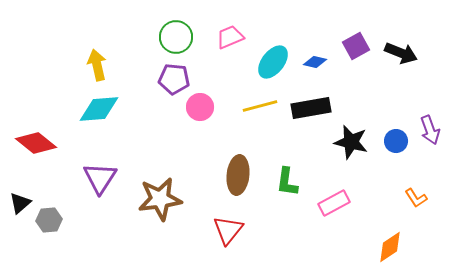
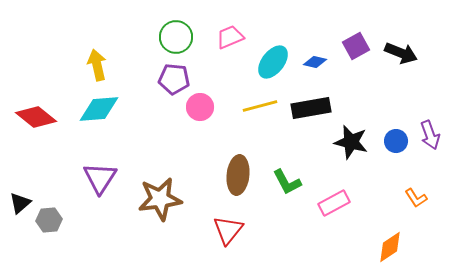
purple arrow: moved 5 px down
red diamond: moved 26 px up
green L-shape: rotated 36 degrees counterclockwise
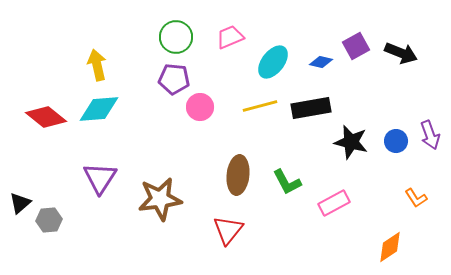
blue diamond: moved 6 px right
red diamond: moved 10 px right
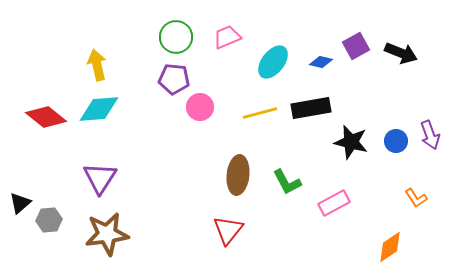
pink trapezoid: moved 3 px left
yellow line: moved 7 px down
brown star: moved 53 px left, 35 px down
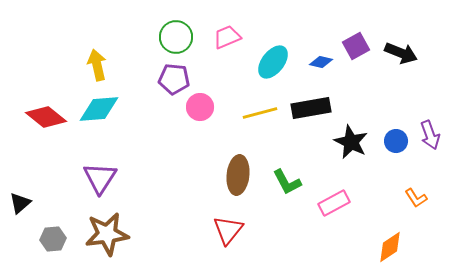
black star: rotated 12 degrees clockwise
gray hexagon: moved 4 px right, 19 px down
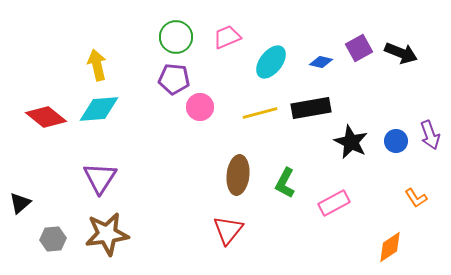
purple square: moved 3 px right, 2 px down
cyan ellipse: moved 2 px left
green L-shape: moved 2 px left, 1 px down; rotated 56 degrees clockwise
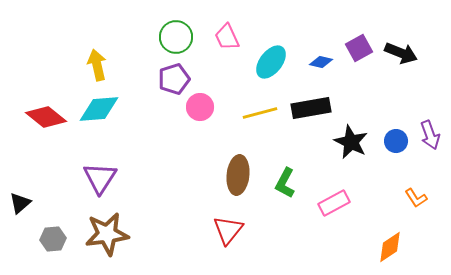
pink trapezoid: rotated 92 degrees counterclockwise
purple pentagon: rotated 24 degrees counterclockwise
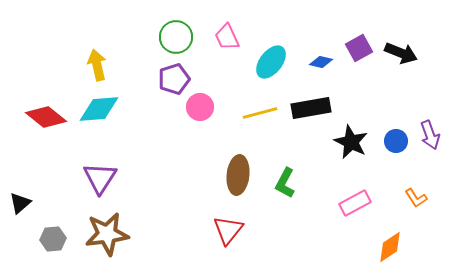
pink rectangle: moved 21 px right
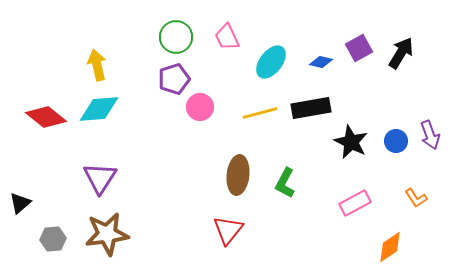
black arrow: rotated 80 degrees counterclockwise
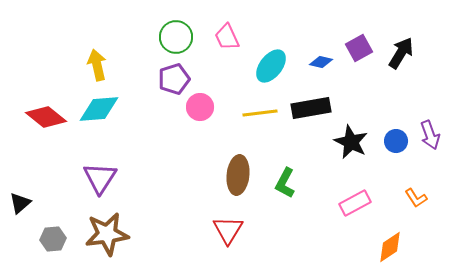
cyan ellipse: moved 4 px down
yellow line: rotated 8 degrees clockwise
red triangle: rotated 8 degrees counterclockwise
